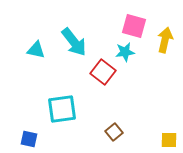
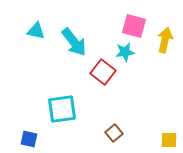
cyan triangle: moved 19 px up
brown square: moved 1 px down
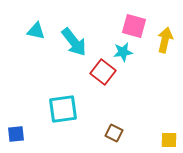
cyan star: moved 2 px left
cyan square: moved 1 px right
brown square: rotated 24 degrees counterclockwise
blue square: moved 13 px left, 5 px up; rotated 18 degrees counterclockwise
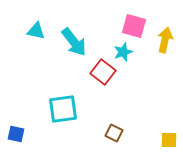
cyan star: rotated 12 degrees counterclockwise
blue square: rotated 18 degrees clockwise
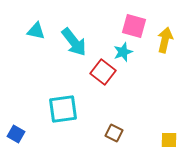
blue square: rotated 18 degrees clockwise
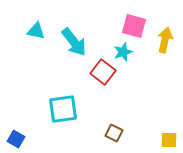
blue square: moved 5 px down
